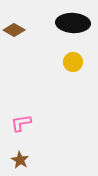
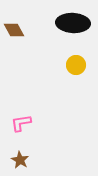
brown diamond: rotated 30 degrees clockwise
yellow circle: moved 3 px right, 3 px down
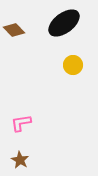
black ellipse: moved 9 px left; rotated 40 degrees counterclockwise
brown diamond: rotated 15 degrees counterclockwise
yellow circle: moved 3 px left
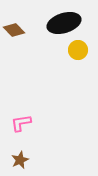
black ellipse: rotated 20 degrees clockwise
yellow circle: moved 5 px right, 15 px up
brown star: rotated 18 degrees clockwise
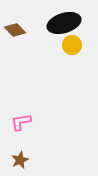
brown diamond: moved 1 px right
yellow circle: moved 6 px left, 5 px up
pink L-shape: moved 1 px up
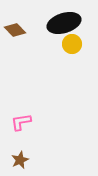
yellow circle: moved 1 px up
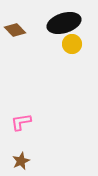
brown star: moved 1 px right, 1 px down
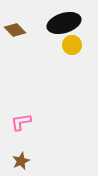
yellow circle: moved 1 px down
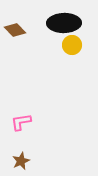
black ellipse: rotated 16 degrees clockwise
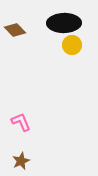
pink L-shape: rotated 75 degrees clockwise
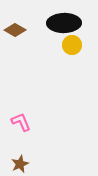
brown diamond: rotated 15 degrees counterclockwise
brown star: moved 1 px left, 3 px down
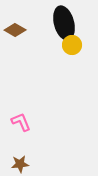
black ellipse: rotated 76 degrees clockwise
brown star: rotated 18 degrees clockwise
